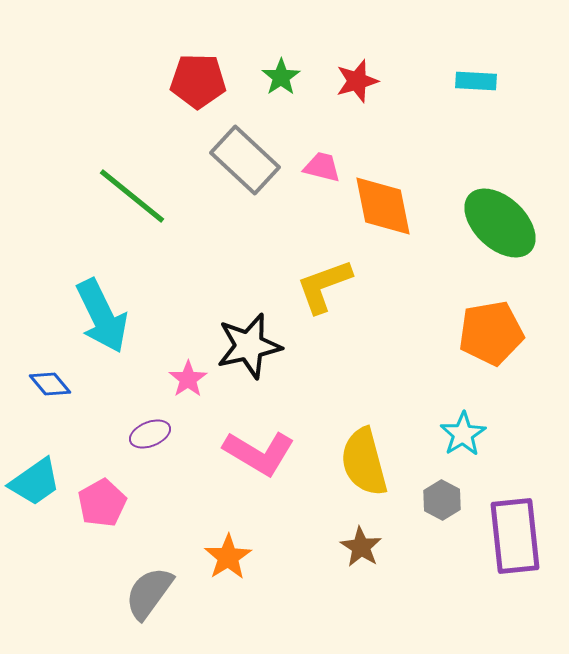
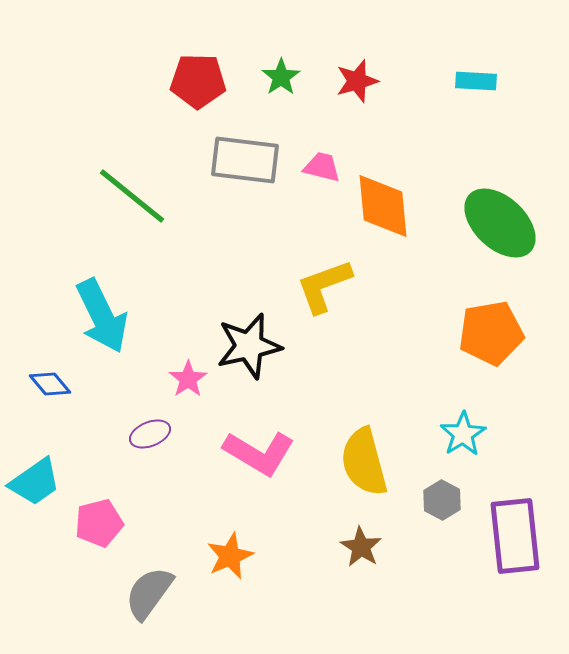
gray rectangle: rotated 36 degrees counterclockwise
orange diamond: rotated 6 degrees clockwise
pink pentagon: moved 3 px left, 20 px down; rotated 15 degrees clockwise
orange star: moved 2 px right, 1 px up; rotated 9 degrees clockwise
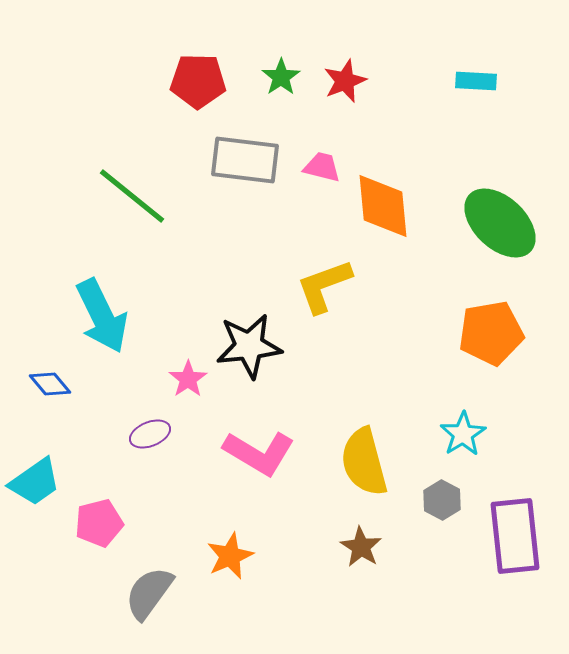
red star: moved 12 px left; rotated 6 degrees counterclockwise
black star: rotated 6 degrees clockwise
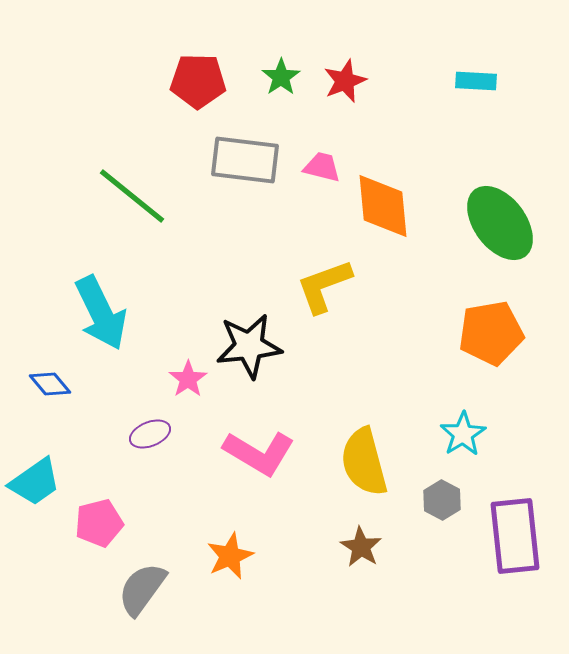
green ellipse: rotated 10 degrees clockwise
cyan arrow: moved 1 px left, 3 px up
gray semicircle: moved 7 px left, 4 px up
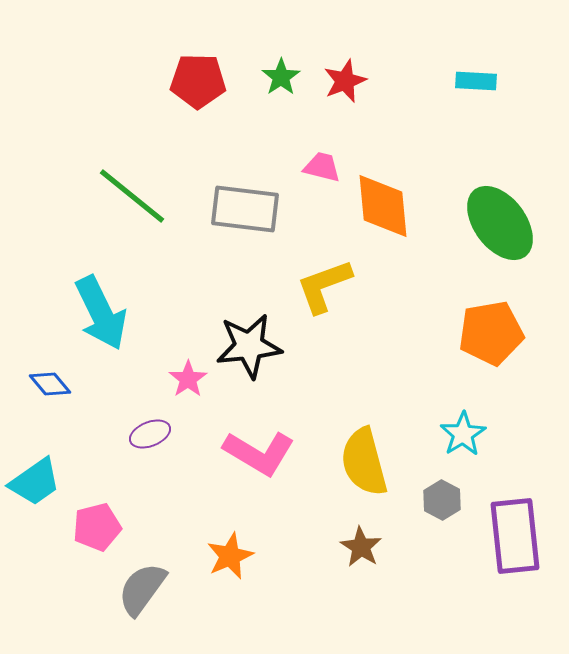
gray rectangle: moved 49 px down
pink pentagon: moved 2 px left, 4 px down
